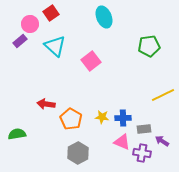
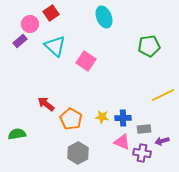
pink square: moved 5 px left; rotated 18 degrees counterclockwise
red arrow: rotated 30 degrees clockwise
purple arrow: rotated 48 degrees counterclockwise
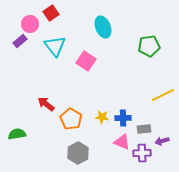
cyan ellipse: moved 1 px left, 10 px down
cyan triangle: rotated 10 degrees clockwise
purple cross: rotated 12 degrees counterclockwise
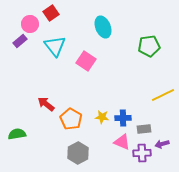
purple arrow: moved 3 px down
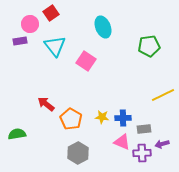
purple rectangle: rotated 32 degrees clockwise
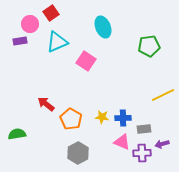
cyan triangle: moved 2 px right, 4 px up; rotated 45 degrees clockwise
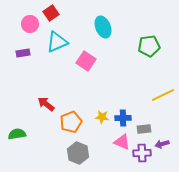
purple rectangle: moved 3 px right, 12 px down
orange pentagon: moved 3 px down; rotated 20 degrees clockwise
gray hexagon: rotated 10 degrees counterclockwise
